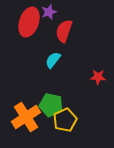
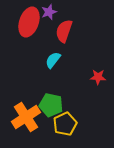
yellow pentagon: moved 4 px down
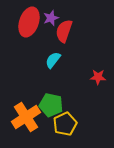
purple star: moved 2 px right, 6 px down
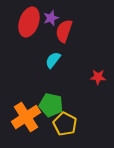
yellow pentagon: rotated 20 degrees counterclockwise
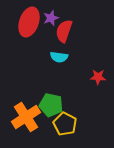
cyan semicircle: moved 6 px right, 3 px up; rotated 120 degrees counterclockwise
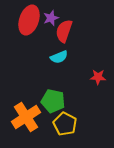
red ellipse: moved 2 px up
cyan semicircle: rotated 30 degrees counterclockwise
green pentagon: moved 2 px right, 4 px up
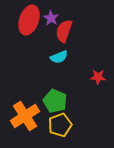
purple star: rotated 21 degrees counterclockwise
green pentagon: moved 2 px right; rotated 10 degrees clockwise
orange cross: moved 1 px left, 1 px up
yellow pentagon: moved 5 px left, 1 px down; rotated 25 degrees clockwise
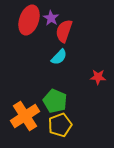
cyan semicircle: rotated 24 degrees counterclockwise
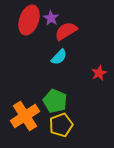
red semicircle: moved 2 px right; rotated 40 degrees clockwise
red star: moved 1 px right, 4 px up; rotated 28 degrees counterclockwise
yellow pentagon: moved 1 px right
